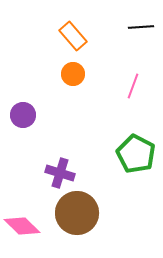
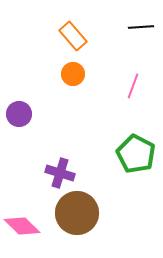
purple circle: moved 4 px left, 1 px up
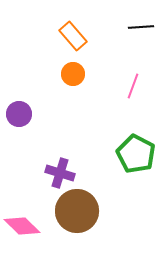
brown circle: moved 2 px up
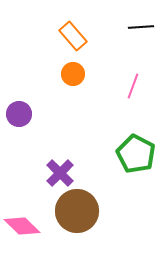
purple cross: rotated 28 degrees clockwise
